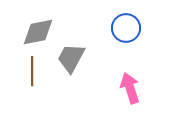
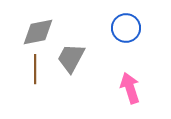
brown line: moved 3 px right, 2 px up
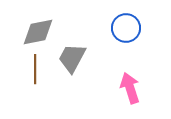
gray trapezoid: moved 1 px right
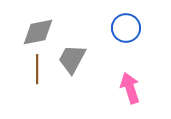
gray trapezoid: moved 1 px down
brown line: moved 2 px right
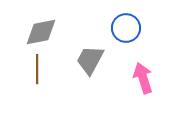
gray diamond: moved 3 px right
gray trapezoid: moved 18 px right, 1 px down
pink arrow: moved 13 px right, 10 px up
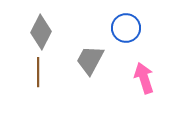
gray diamond: rotated 52 degrees counterclockwise
brown line: moved 1 px right, 3 px down
pink arrow: moved 1 px right
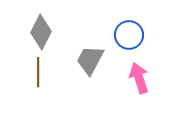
blue circle: moved 3 px right, 7 px down
pink arrow: moved 5 px left
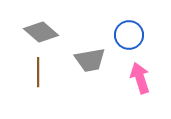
gray diamond: rotated 76 degrees counterclockwise
gray trapezoid: rotated 128 degrees counterclockwise
pink arrow: moved 1 px right
